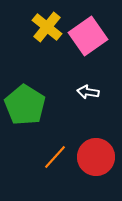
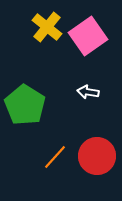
red circle: moved 1 px right, 1 px up
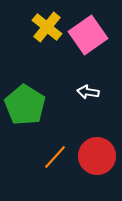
pink square: moved 1 px up
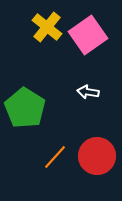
green pentagon: moved 3 px down
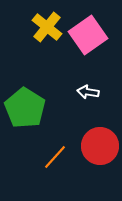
red circle: moved 3 px right, 10 px up
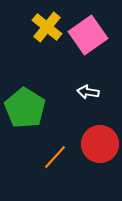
red circle: moved 2 px up
